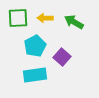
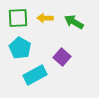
cyan pentagon: moved 15 px left, 2 px down; rotated 15 degrees counterclockwise
cyan rectangle: rotated 20 degrees counterclockwise
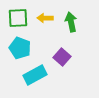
green arrow: moved 3 px left; rotated 48 degrees clockwise
cyan pentagon: rotated 10 degrees counterclockwise
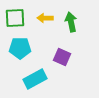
green square: moved 3 px left
cyan pentagon: rotated 20 degrees counterclockwise
purple square: rotated 18 degrees counterclockwise
cyan rectangle: moved 4 px down
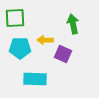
yellow arrow: moved 22 px down
green arrow: moved 2 px right, 2 px down
purple square: moved 1 px right, 3 px up
cyan rectangle: rotated 30 degrees clockwise
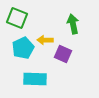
green square: moved 2 px right; rotated 25 degrees clockwise
cyan pentagon: moved 3 px right; rotated 25 degrees counterclockwise
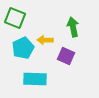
green square: moved 2 px left
green arrow: moved 3 px down
purple square: moved 3 px right, 2 px down
